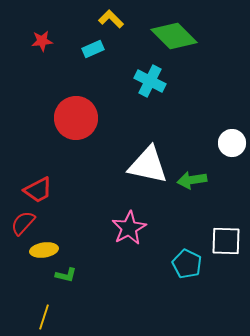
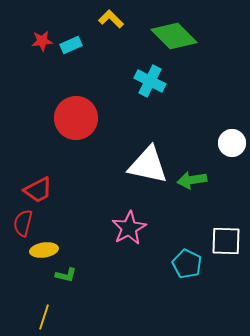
cyan rectangle: moved 22 px left, 4 px up
red semicircle: rotated 28 degrees counterclockwise
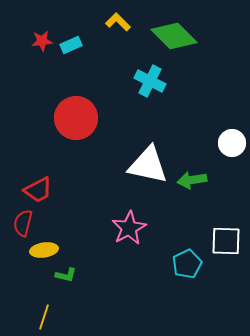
yellow L-shape: moved 7 px right, 3 px down
cyan pentagon: rotated 20 degrees clockwise
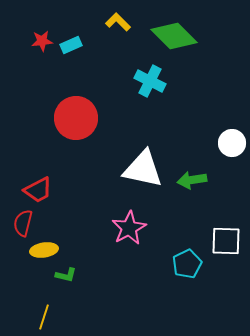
white triangle: moved 5 px left, 4 px down
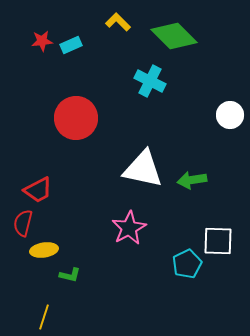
white circle: moved 2 px left, 28 px up
white square: moved 8 px left
green L-shape: moved 4 px right
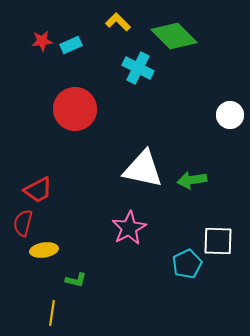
cyan cross: moved 12 px left, 13 px up
red circle: moved 1 px left, 9 px up
green L-shape: moved 6 px right, 5 px down
yellow line: moved 8 px right, 4 px up; rotated 10 degrees counterclockwise
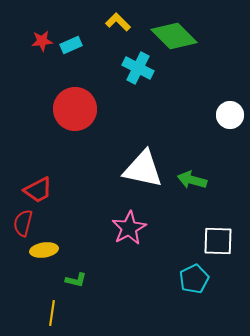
green arrow: rotated 24 degrees clockwise
cyan pentagon: moved 7 px right, 15 px down
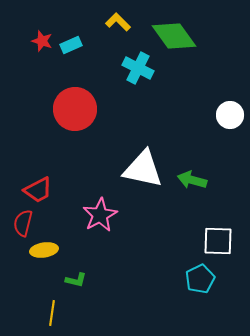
green diamond: rotated 9 degrees clockwise
red star: rotated 25 degrees clockwise
pink star: moved 29 px left, 13 px up
cyan pentagon: moved 6 px right
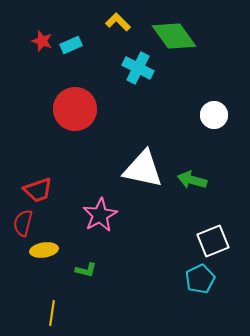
white circle: moved 16 px left
red trapezoid: rotated 8 degrees clockwise
white square: moved 5 px left; rotated 24 degrees counterclockwise
green L-shape: moved 10 px right, 10 px up
